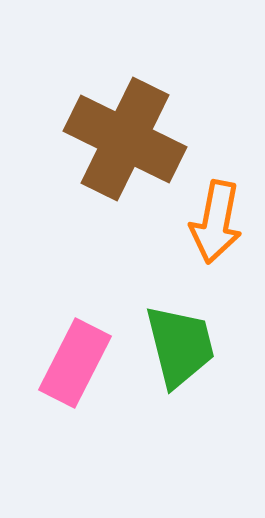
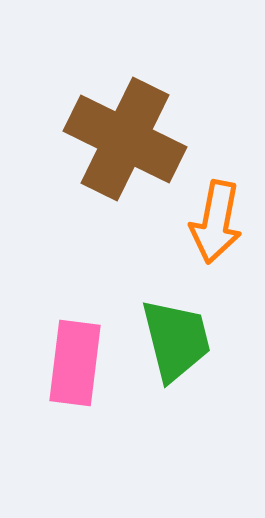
green trapezoid: moved 4 px left, 6 px up
pink rectangle: rotated 20 degrees counterclockwise
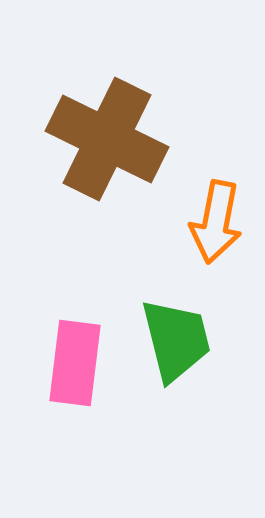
brown cross: moved 18 px left
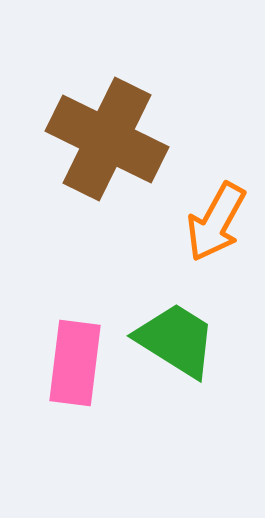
orange arrow: rotated 18 degrees clockwise
green trapezoid: rotated 44 degrees counterclockwise
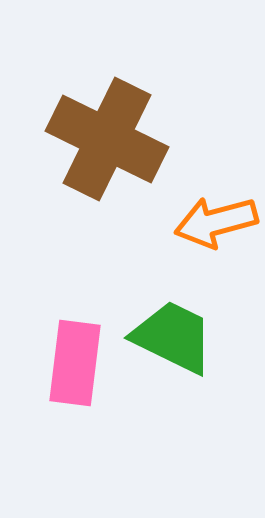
orange arrow: rotated 46 degrees clockwise
green trapezoid: moved 3 px left, 3 px up; rotated 6 degrees counterclockwise
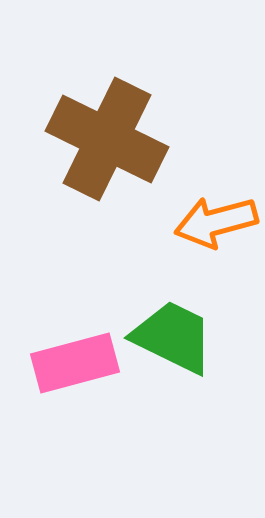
pink rectangle: rotated 68 degrees clockwise
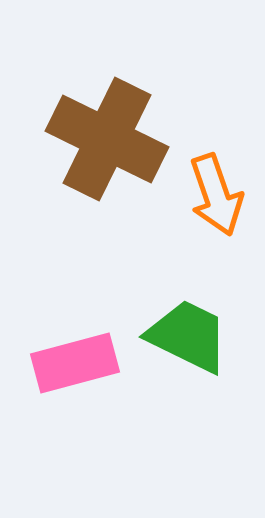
orange arrow: moved 27 px up; rotated 94 degrees counterclockwise
green trapezoid: moved 15 px right, 1 px up
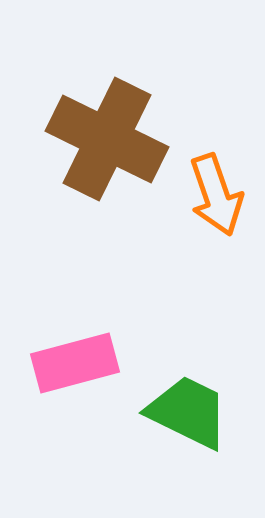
green trapezoid: moved 76 px down
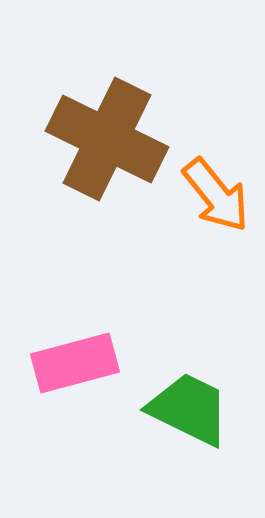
orange arrow: rotated 20 degrees counterclockwise
green trapezoid: moved 1 px right, 3 px up
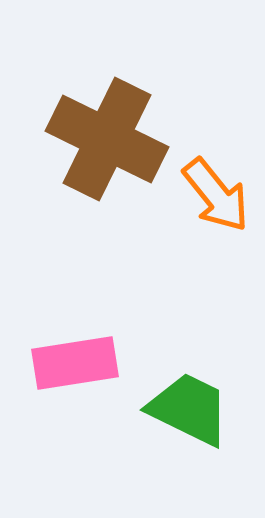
pink rectangle: rotated 6 degrees clockwise
